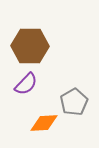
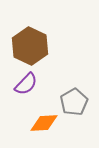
brown hexagon: rotated 24 degrees clockwise
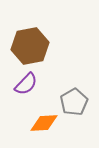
brown hexagon: rotated 24 degrees clockwise
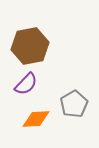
gray pentagon: moved 2 px down
orange diamond: moved 8 px left, 4 px up
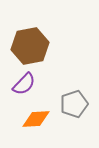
purple semicircle: moved 2 px left
gray pentagon: rotated 12 degrees clockwise
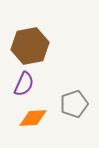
purple semicircle: rotated 20 degrees counterclockwise
orange diamond: moved 3 px left, 1 px up
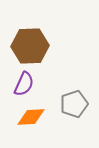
brown hexagon: rotated 9 degrees clockwise
orange diamond: moved 2 px left, 1 px up
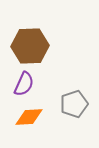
orange diamond: moved 2 px left
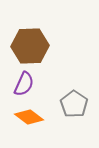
gray pentagon: rotated 20 degrees counterclockwise
orange diamond: rotated 40 degrees clockwise
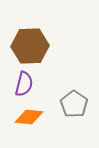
purple semicircle: rotated 10 degrees counterclockwise
orange diamond: rotated 32 degrees counterclockwise
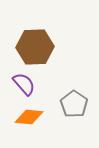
brown hexagon: moved 5 px right, 1 px down
purple semicircle: rotated 55 degrees counterclockwise
